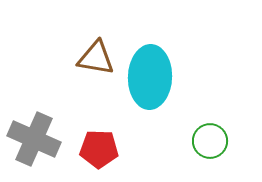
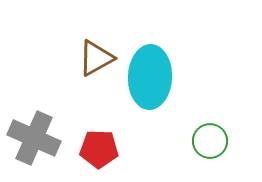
brown triangle: rotated 39 degrees counterclockwise
gray cross: moved 1 px up
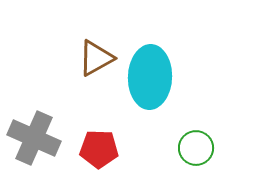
green circle: moved 14 px left, 7 px down
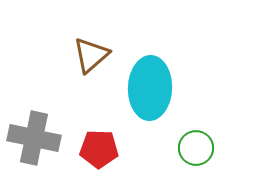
brown triangle: moved 5 px left, 3 px up; rotated 12 degrees counterclockwise
cyan ellipse: moved 11 px down
gray cross: rotated 12 degrees counterclockwise
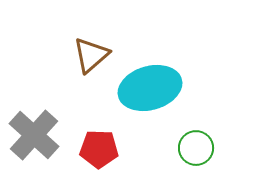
cyan ellipse: rotated 72 degrees clockwise
gray cross: moved 3 px up; rotated 30 degrees clockwise
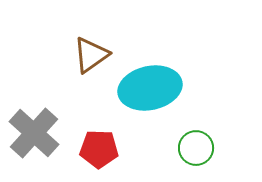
brown triangle: rotated 6 degrees clockwise
cyan ellipse: rotated 4 degrees clockwise
gray cross: moved 2 px up
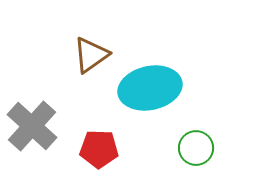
gray cross: moved 2 px left, 7 px up
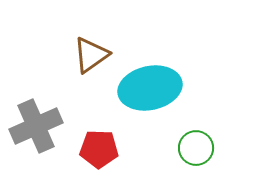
gray cross: moved 4 px right; rotated 24 degrees clockwise
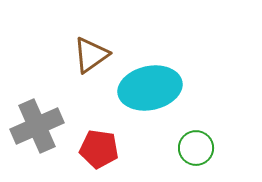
gray cross: moved 1 px right
red pentagon: rotated 6 degrees clockwise
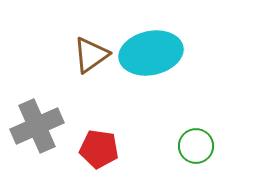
cyan ellipse: moved 1 px right, 35 px up
green circle: moved 2 px up
